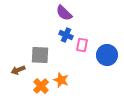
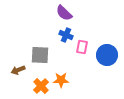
pink rectangle: moved 2 px down
orange star: rotated 21 degrees counterclockwise
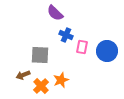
purple semicircle: moved 9 px left
blue circle: moved 4 px up
brown arrow: moved 5 px right, 5 px down
orange star: rotated 21 degrees counterclockwise
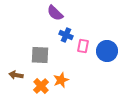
pink rectangle: moved 1 px right, 1 px up
brown arrow: moved 7 px left; rotated 32 degrees clockwise
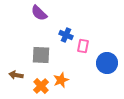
purple semicircle: moved 16 px left
blue circle: moved 12 px down
gray square: moved 1 px right
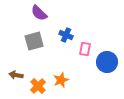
pink rectangle: moved 2 px right, 3 px down
gray square: moved 7 px left, 14 px up; rotated 18 degrees counterclockwise
blue circle: moved 1 px up
orange cross: moved 3 px left
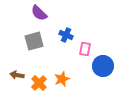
blue circle: moved 4 px left, 4 px down
brown arrow: moved 1 px right
orange star: moved 1 px right, 1 px up
orange cross: moved 1 px right, 3 px up
